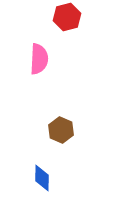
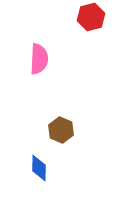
red hexagon: moved 24 px right
blue diamond: moved 3 px left, 10 px up
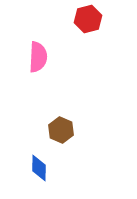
red hexagon: moved 3 px left, 2 px down
pink semicircle: moved 1 px left, 2 px up
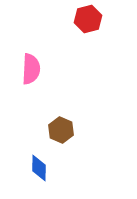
pink semicircle: moved 7 px left, 12 px down
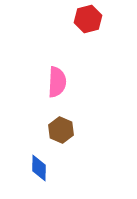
pink semicircle: moved 26 px right, 13 px down
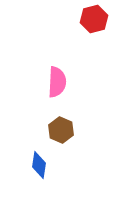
red hexagon: moved 6 px right
blue diamond: moved 3 px up; rotated 8 degrees clockwise
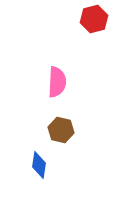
brown hexagon: rotated 10 degrees counterclockwise
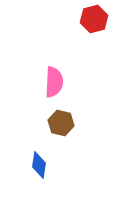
pink semicircle: moved 3 px left
brown hexagon: moved 7 px up
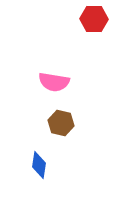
red hexagon: rotated 16 degrees clockwise
pink semicircle: rotated 96 degrees clockwise
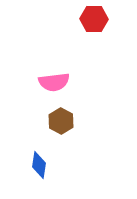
pink semicircle: rotated 16 degrees counterclockwise
brown hexagon: moved 2 px up; rotated 15 degrees clockwise
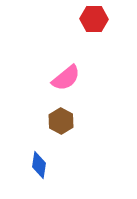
pink semicircle: moved 12 px right, 4 px up; rotated 32 degrees counterclockwise
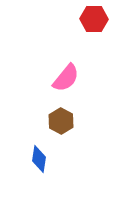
pink semicircle: rotated 12 degrees counterclockwise
blue diamond: moved 6 px up
